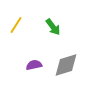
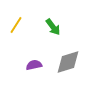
gray diamond: moved 2 px right, 3 px up
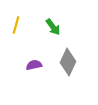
yellow line: rotated 18 degrees counterclockwise
gray diamond: rotated 48 degrees counterclockwise
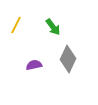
yellow line: rotated 12 degrees clockwise
gray diamond: moved 3 px up
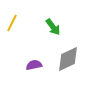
yellow line: moved 4 px left, 2 px up
gray diamond: rotated 40 degrees clockwise
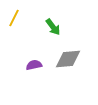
yellow line: moved 2 px right, 5 px up
gray diamond: rotated 20 degrees clockwise
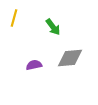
yellow line: rotated 12 degrees counterclockwise
gray diamond: moved 2 px right, 1 px up
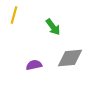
yellow line: moved 3 px up
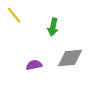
yellow line: rotated 54 degrees counterclockwise
green arrow: rotated 48 degrees clockwise
